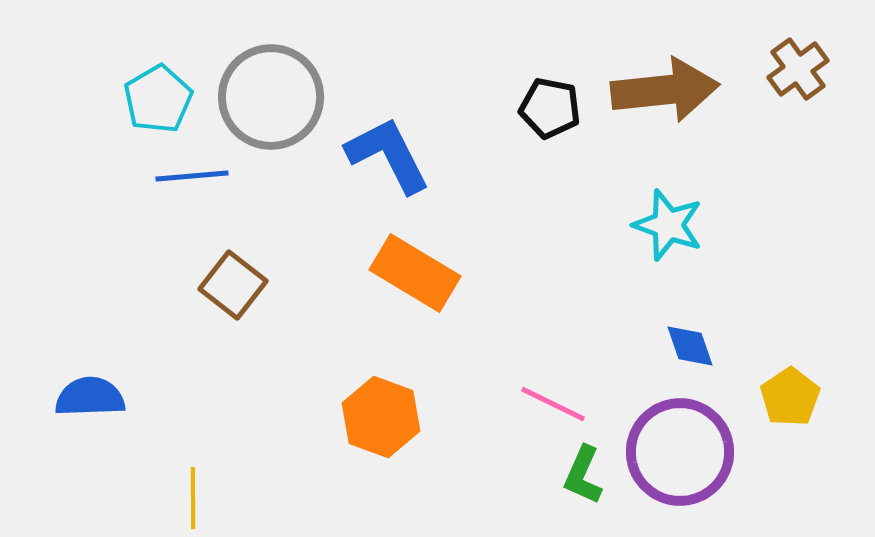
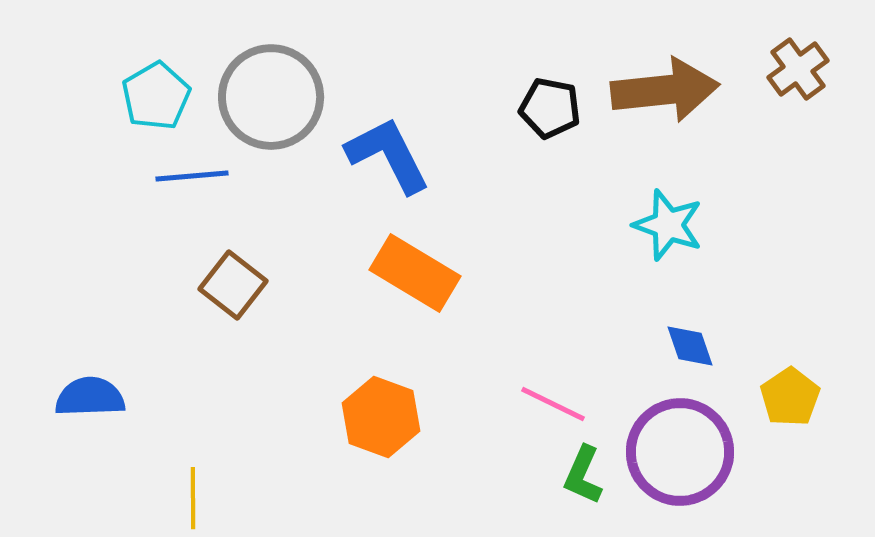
cyan pentagon: moved 2 px left, 3 px up
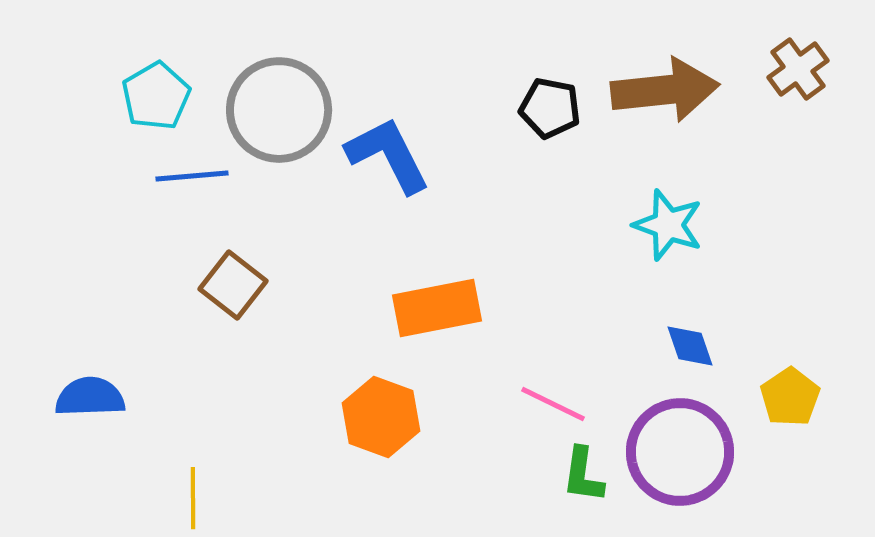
gray circle: moved 8 px right, 13 px down
orange rectangle: moved 22 px right, 35 px down; rotated 42 degrees counterclockwise
green L-shape: rotated 16 degrees counterclockwise
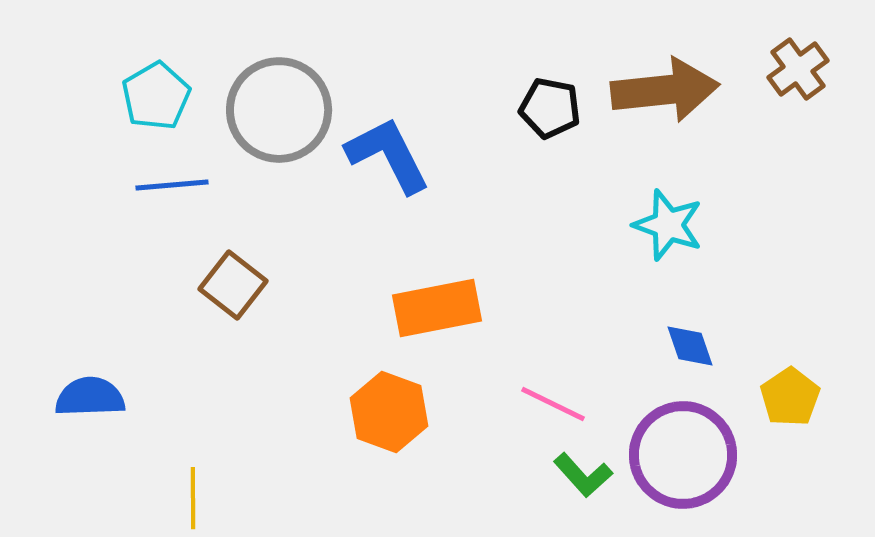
blue line: moved 20 px left, 9 px down
orange hexagon: moved 8 px right, 5 px up
purple circle: moved 3 px right, 3 px down
green L-shape: rotated 50 degrees counterclockwise
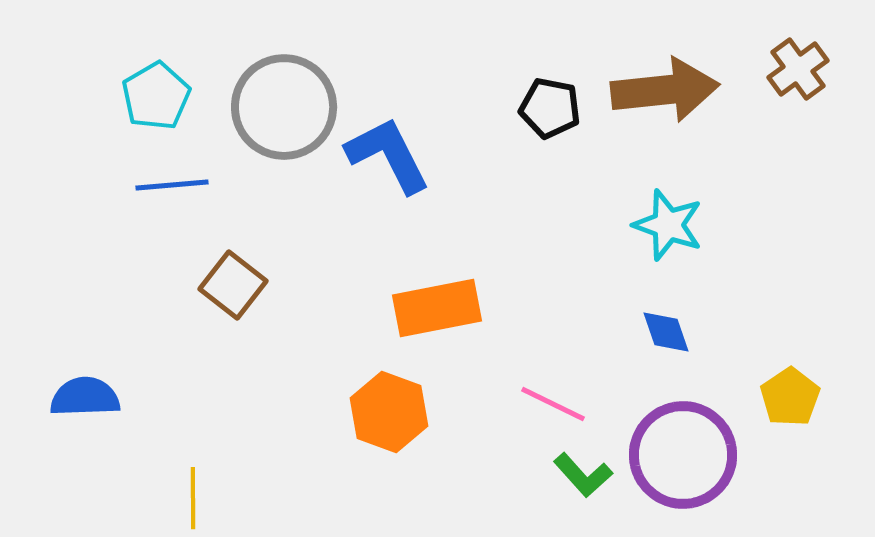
gray circle: moved 5 px right, 3 px up
blue diamond: moved 24 px left, 14 px up
blue semicircle: moved 5 px left
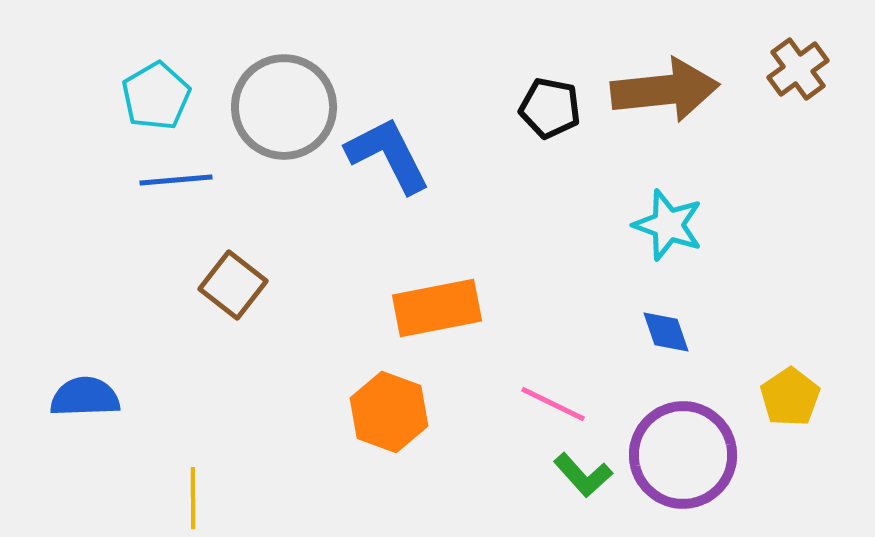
blue line: moved 4 px right, 5 px up
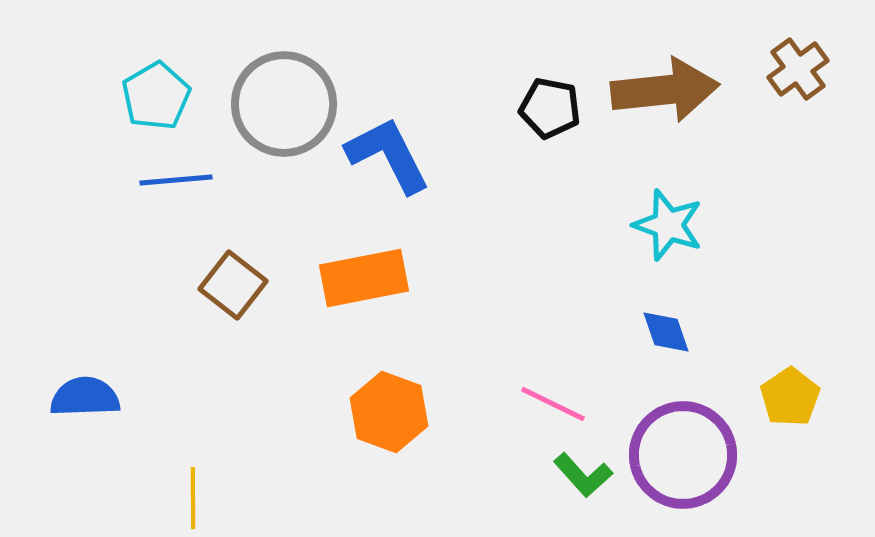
gray circle: moved 3 px up
orange rectangle: moved 73 px left, 30 px up
